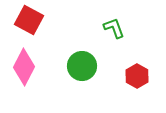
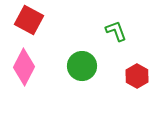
green L-shape: moved 2 px right, 3 px down
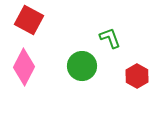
green L-shape: moved 6 px left, 7 px down
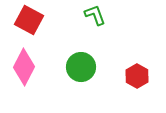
green L-shape: moved 15 px left, 23 px up
green circle: moved 1 px left, 1 px down
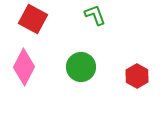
red square: moved 4 px right, 1 px up
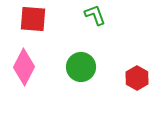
red square: rotated 24 degrees counterclockwise
red hexagon: moved 2 px down
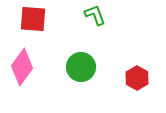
pink diamond: moved 2 px left; rotated 9 degrees clockwise
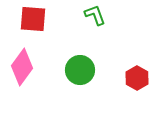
green circle: moved 1 px left, 3 px down
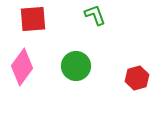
red square: rotated 8 degrees counterclockwise
green circle: moved 4 px left, 4 px up
red hexagon: rotated 15 degrees clockwise
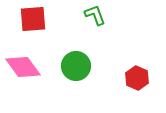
pink diamond: moved 1 px right; rotated 72 degrees counterclockwise
red hexagon: rotated 20 degrees counterclockwise
